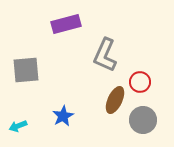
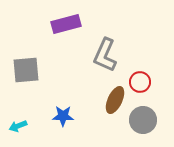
blue star: rotated 30 degrees clockwise
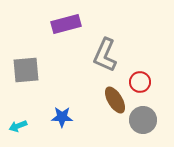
brown ellipse: rotated 56 degrees counterclockwise
blue star: moved 1 px left, 1 px down
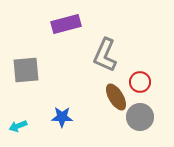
brown ellipse: moved 1 px right, 3 px up
gray circle: moved 3 px left, 3 px up
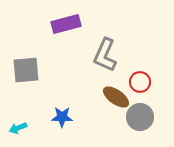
brown ellipse: rotated 24 degrees counterclockwise
cyan arrow: moved 2 px down
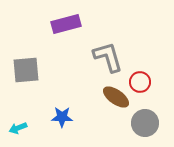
gray L-shape: moved 3 px right, 2 px down; rotated 140 degrees clockwise
gray circle: moved 5 px right, 6 px down
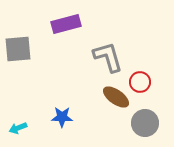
gray square: moved 8 px left, 21 px up
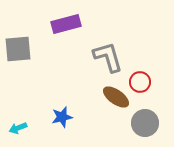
blue star: rotated 15 degrees counterclockwise
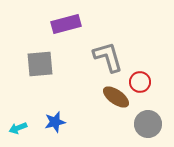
gray square: moved 22 px right, 15 px down
blue star: moved 7 px left, 5 px down
gray circle: moved 3 px right, 1 px down
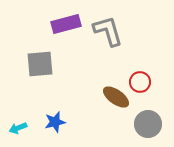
gray L-shape: moved 26 px up
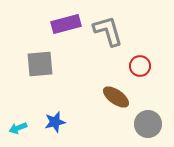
red circle: moved 16 px up
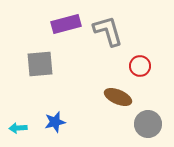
brown ellipse: moved 2 px right; rotated 12 degrees counterclockwise
cyan arrow: rotated 18 degrees clockwise
